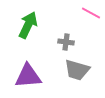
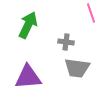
pink line: rotated 42 degrees clockwise
gray trapezoid: moved 2 px up; rotated 8 degrees counterclockwise
purple triangle: moved 1 px down
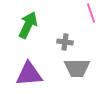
gray cross: moved 1 px left
gray trapezoid: rotated 8 degrees counterclockwise
purple triangle: moved 1 px right, 3 px up
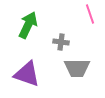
pink line: moved 1 px left, 1 px down
gray cross: moved 4 px left
purple triangle: moved 2 px left; rotated 24 degrees clockwise
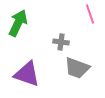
green arrow: moved 10 px left, 2 px up
gray trapezoid: rotated 20 degrees clockwise
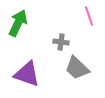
pink line: moved 1 px left, 2 px down
gray trapezoid: rotated 24 degrees clockwise
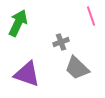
pink line: moved 2 px right
gray cross: rotated 28 degrees counterclockwise
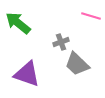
pink line: rotated 54 degrees counterclockwise
green arrow: rotated 76 degrees counterclockwise
gray trapezoid: moved 4 px up
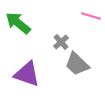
gray cross: rotated 21 degrees counterclockwise
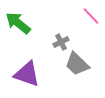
pink line: rotated 30 degrees clockwise
gray cross: rotated 14 degrees clockwise
